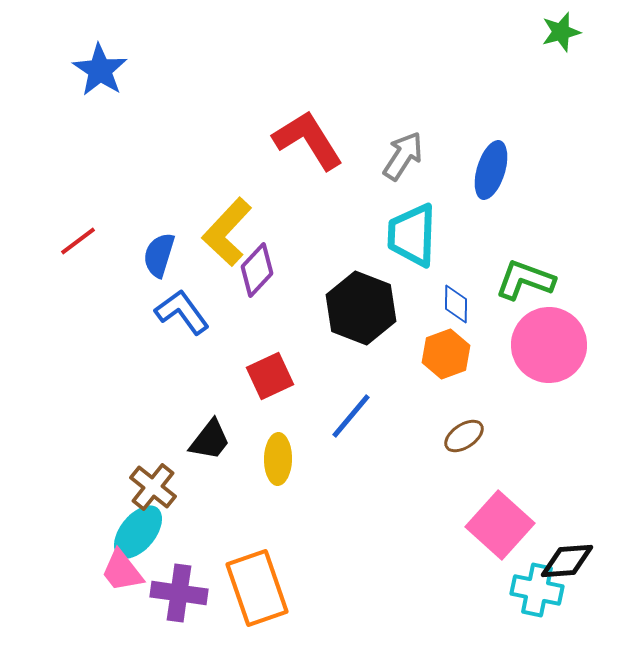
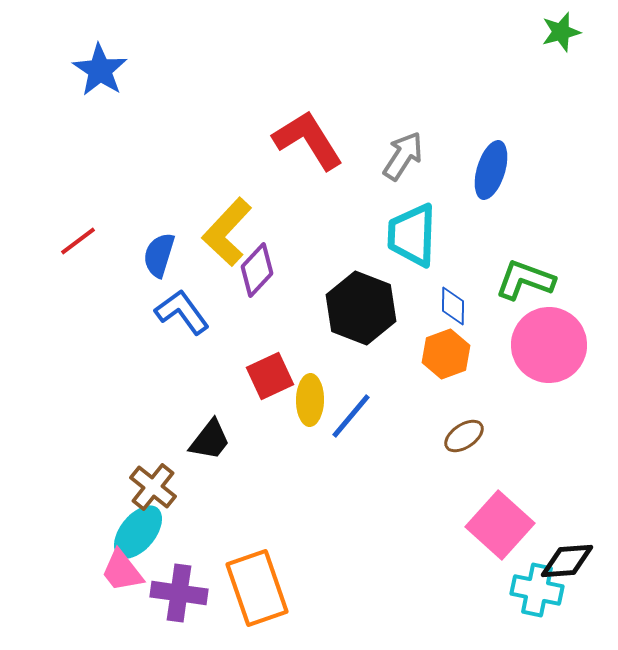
blue diamond: moved 3 px left, 2 px down
yellow ellipse: moved 32 px right, 59 px up
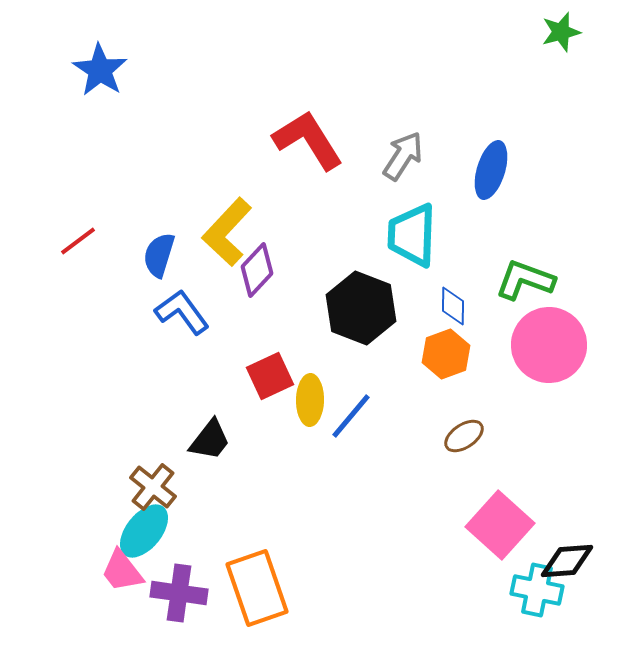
cyan ellipse: moved 6 px right, 1 px up
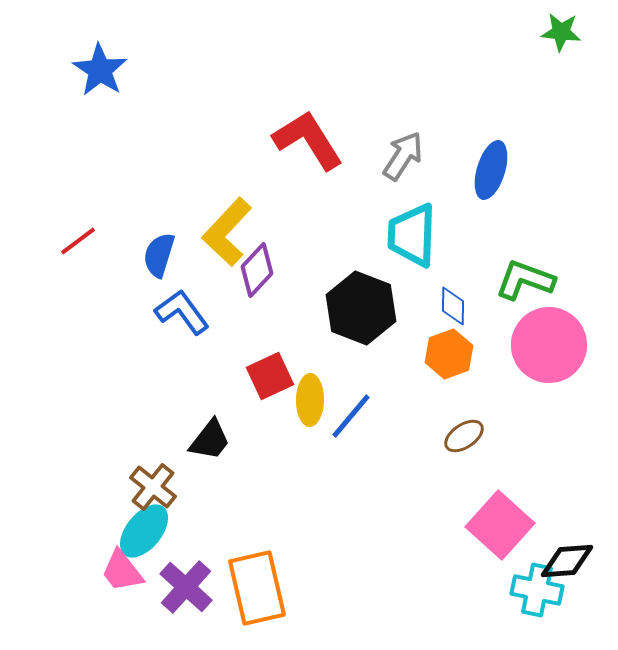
green star: rotated 21 degrees clockwise
orange hexagon: moved 3 px right
orange rectangle: rotated 6 degrees clockwise
purple cross: moved 7 px right, 6 px up; rotated 34 degrees clockwise
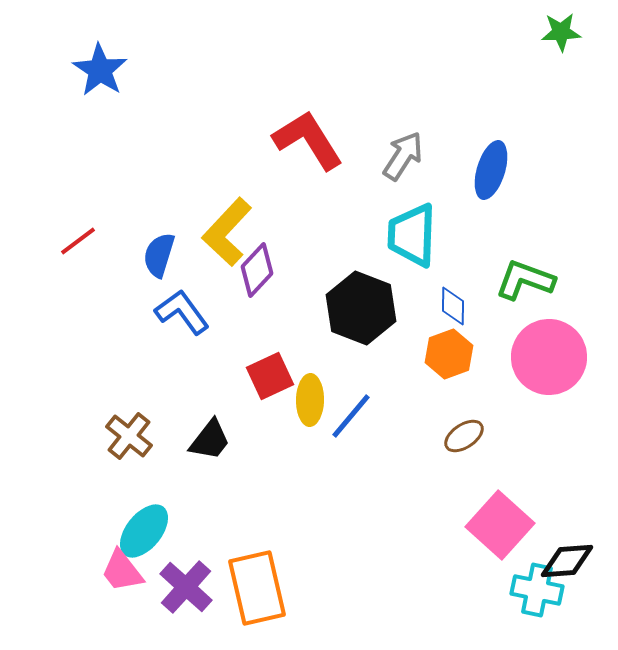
green star: rotated 9 degrees counterclockwise
pink circle: moved 12 px down
brown cross: moved 24 px left, 51 px up
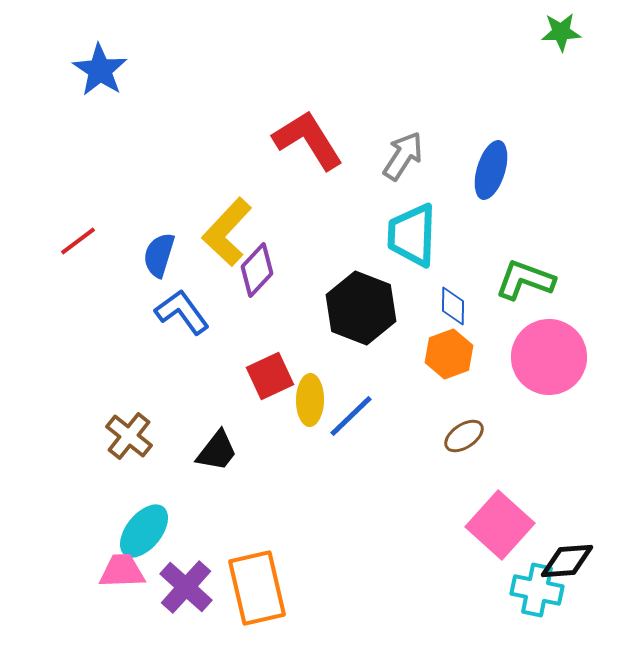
blue line: rotated 6 degrees clockwise
black trapezoid: moved 7 px right, 11 px down
pink trapezoid: rotated 126 degrees clockwise
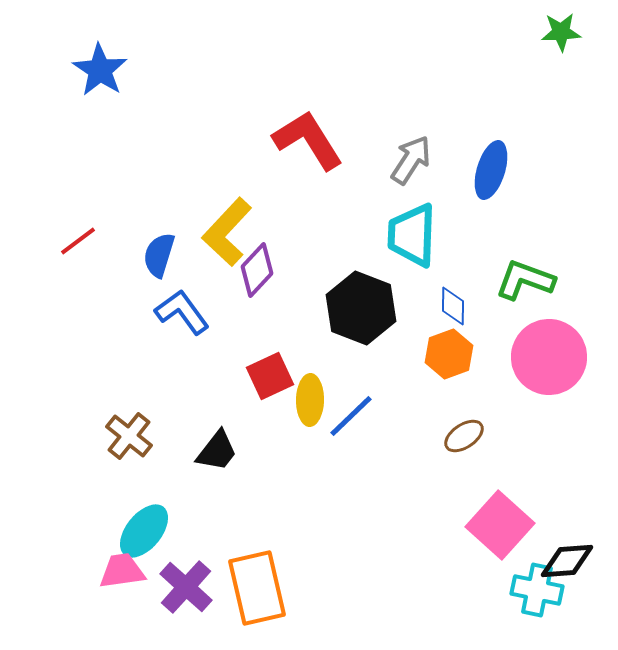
gray arrow: moved 8 px right, 4 px down
pink trapezoid: rotated 6 degrees counterclockwise
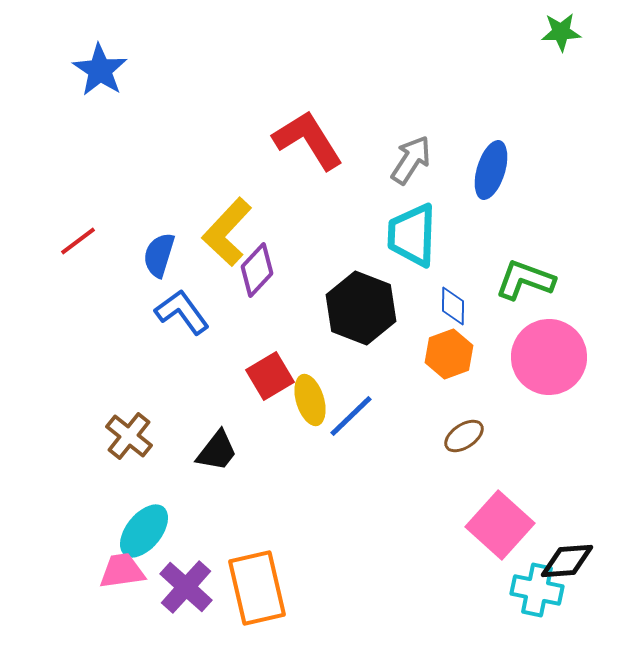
red square: rotated 6 degrees counterclockwise
yellow ellipse: rotated 18 degrees counterclockwise
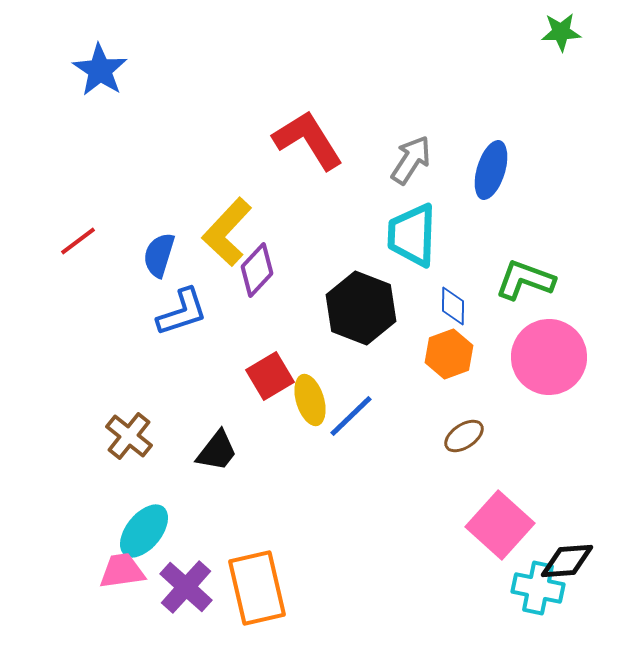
blue L-shape: rotated 108 degrees clockwise
cyan cross: moved 1 px right, 2 px up
